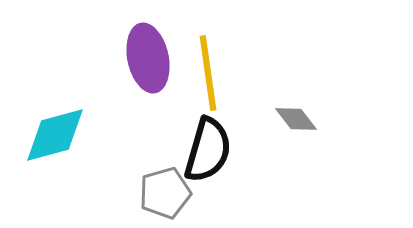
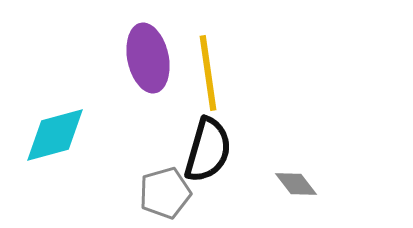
gray diamond: moved 65 px down
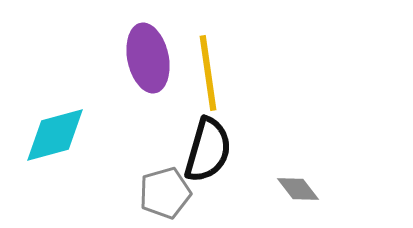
gray diamond: moved 2 px right, 5 px down
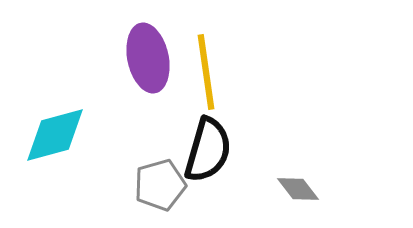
yellow line: moved 2 px left, 1 px up
gray pentagon: moved 5 px left, 8 px up
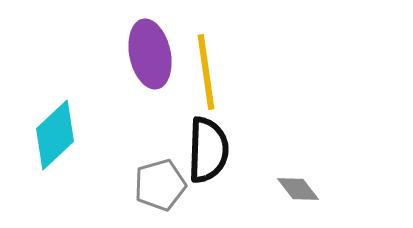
purple ellipse: moved 2 px right, 4 px up
cyan diamond: rotated 28 degrees counterclockwise
black semicircle: rotated 14 degrees counterclockwise
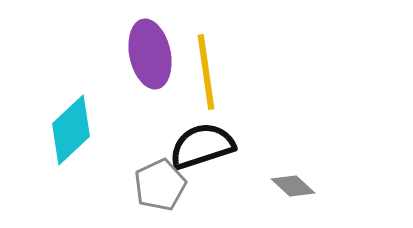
cyan diamond: moved 16 px right, 5 px up
black semicircle: moved 6 px left, 4 px up; rotated 110 degrees counterclockwise
gray pentagon: rotated 9 degrees counterclockwise
gray diamond: moved 5 px left, 3 px up; rotated 9 degrees counterclockwise
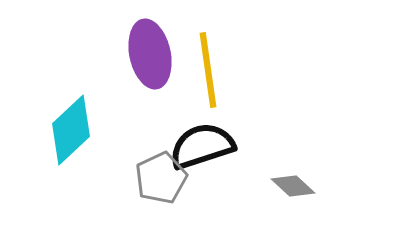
yellow line: moved 2 px right, 2 px up
gray pentagon: moved 1 px right, 7 px up
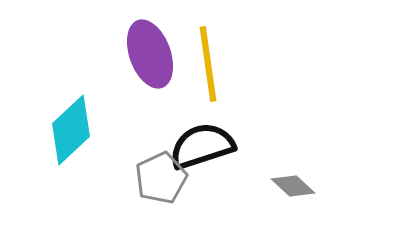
purple ellipse: rotated 8 degrees counterclockwise
yellow line: moved 6 px up
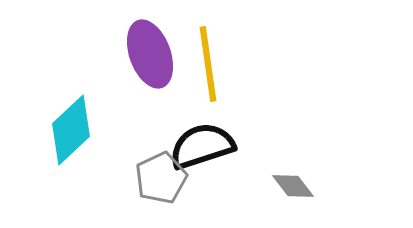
gray diamond: rotated 9 degrees clockwise
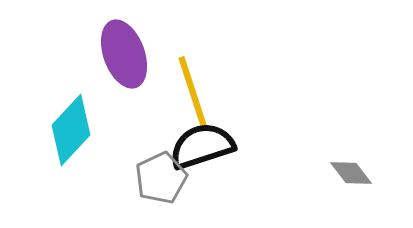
purple ellipse: moved 26 px left
yellow line: moved 15 px left, 29 px down; rotated 10 degrees counterclockwise
cyan diamond: rotated 4 degrees counterclockwise
gray diamond: moved 58 px right, 13 px up
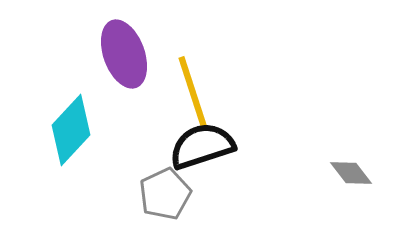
gray pentagon: moved 4 px right, 16 px down
